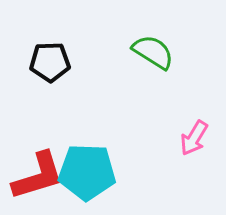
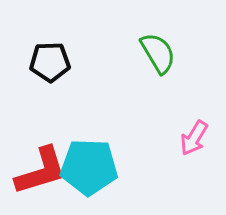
green semicircle: moved 5 px right, 1 px down; rotated 27 degrees clockwise
cyan pentagon: moved 2 px right, 5 px up
red L-shape: moved 3 px right, 5 px up
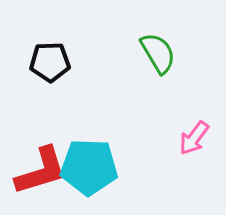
pink arrow: rotated 6 degrees clockwise
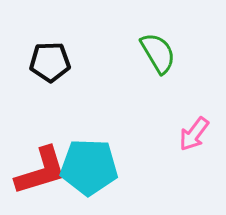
pink arrow: moved 4 px up
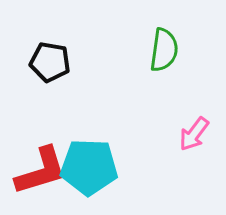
green semicircle: moved 6 px right, 3 px up; rotated 39 degrees clockwise
black pentagon: rotated 12 degrees clockwise
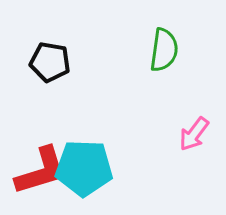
cyan pentagon: moved 5 px left, 1 px down
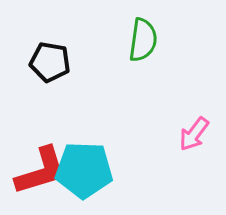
green semicircle: moved 21 px left, 10 px up
cyan pentagon: moved 2 px down
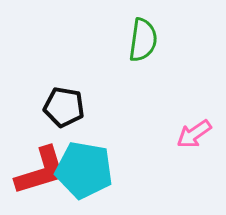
black pentagon: moved 14 px right, 45 px down
pink arrow: rotated 18 degrees clockwise
cyan pentagon: rotated 8 degrees clockwise
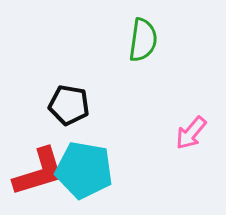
black pentagon: moved 5 px right, 2 px up
pink arrow: moved 3 px left, 1 px up; rotated 15 degrees counterclockwise
red L-shape: moved 2 px left, 1 px down
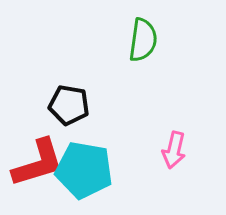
pink arrow: moved 17 px left, 17 px down; rotated 27 degrees counterclockwise
red L-shape: moved 1 px left, 9 px up
